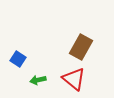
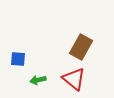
blue square: rotated 28 degrees counterclockwise
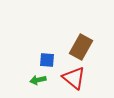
blue square: moved 29 px right, 1 px down
red triangle: moved 1 px up
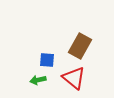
brown rectangle: moved 1 px left, 1 px up
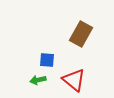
brown rectangle: moved 1 px right, 12 px up
red triangle: moved 2 px down
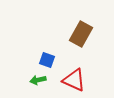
blue square: rotated 14 degrees clockwise
red triangle: rotated 15 degrees counterclockwise
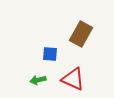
blue square: moved 3 px right, 6 px up; rotated 14 degrees counterclockwise
red triangle: moved 1 px left, 1 px up
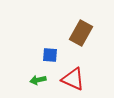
brown rectangle: moved 1 px up
blue square: moved 1 px down
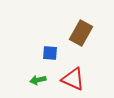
blue square: moved 2 px up
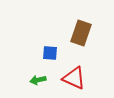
brown rectangle: rotated 10 degrees counterclockwise
red triangle: moved 1 px right, 1 px up
